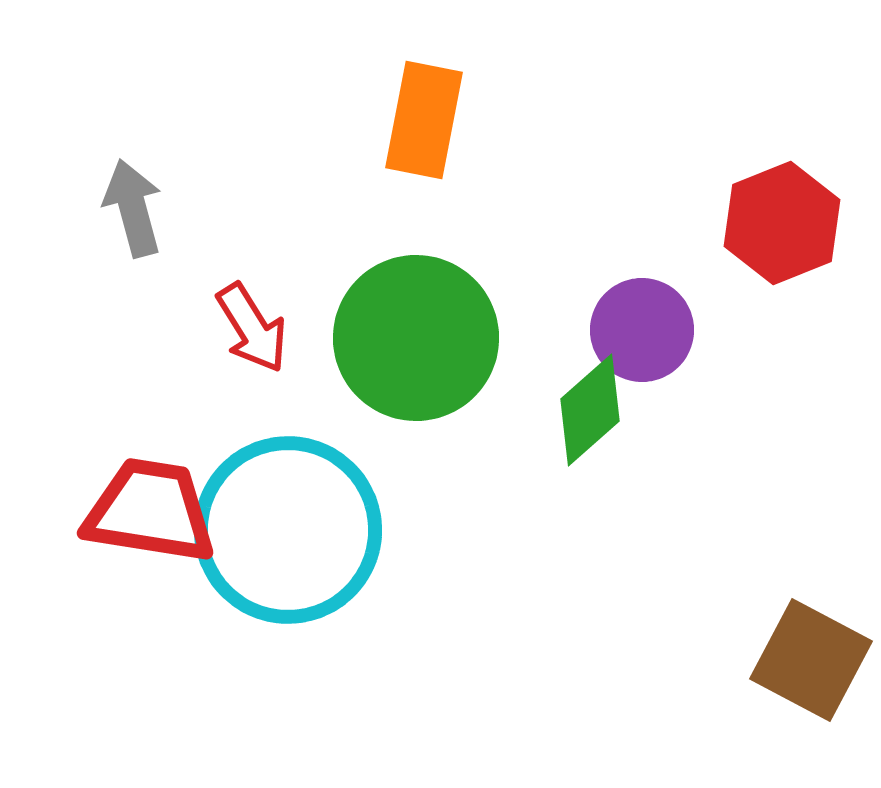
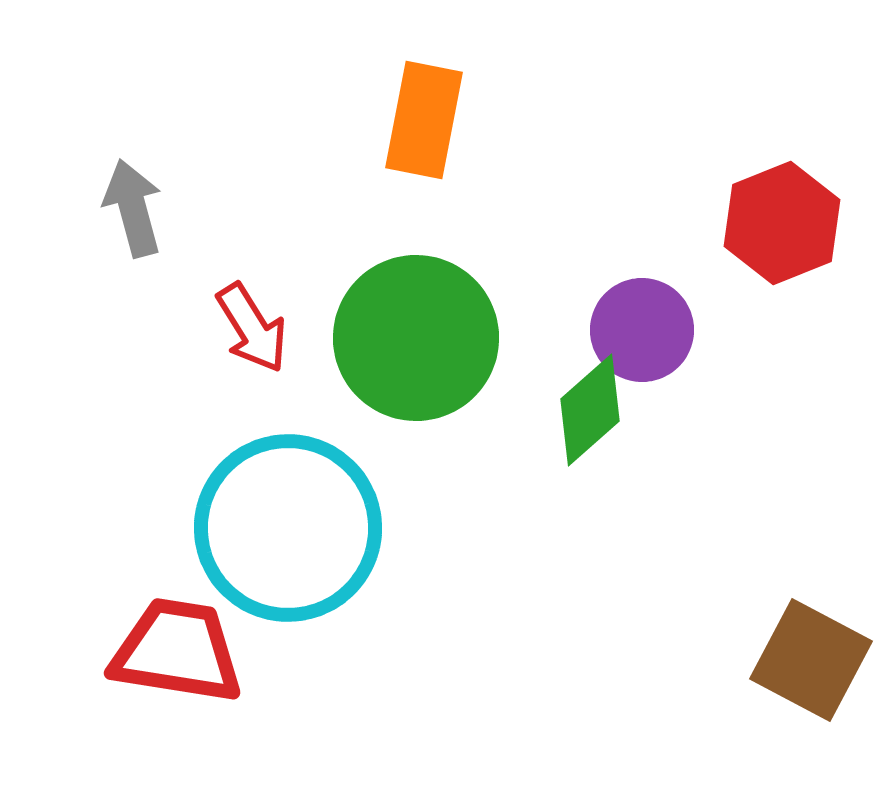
red trapezoid: moved 27 px right, 140 px down
cyan circle: moved 2 px up
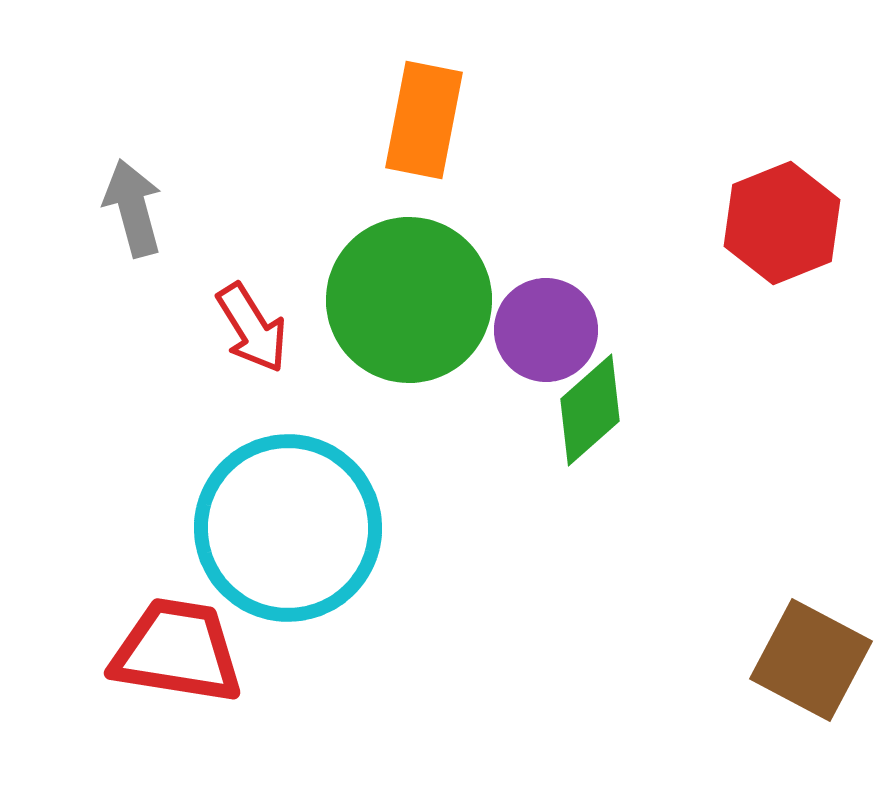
purple circle: moved 96 px left
green circle: moved 7 px left, 38 px up
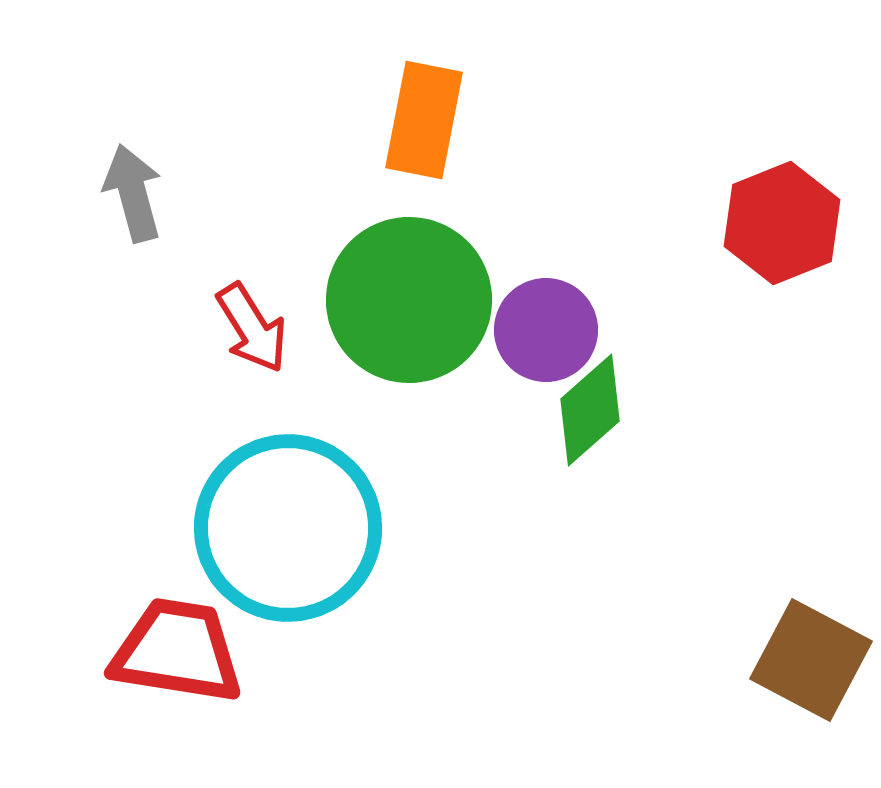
gray arrow: moved 15 px up
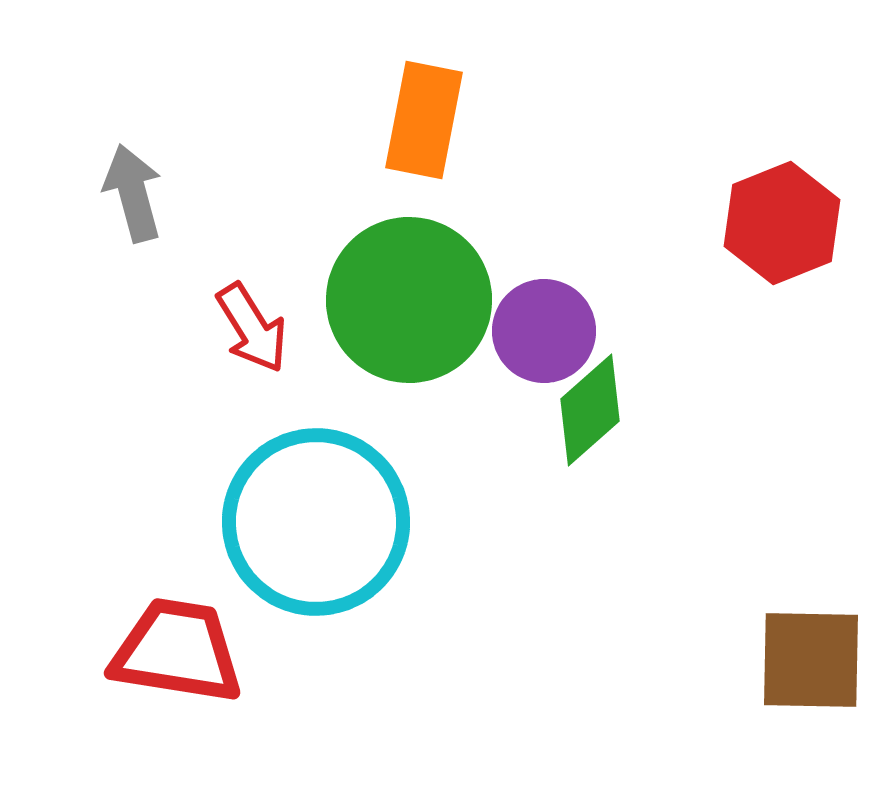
purple circle: moved 2 px left, 1 px down
cyan circle: moved 28 px right, 6 px up
brown square: rotated 27 degrees counterclockwise
